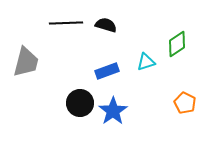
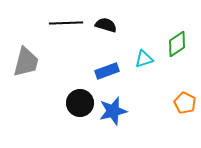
cyan triangle: moved 2 px left, 3 px up
blue star: rotated 20 degrees clockwise
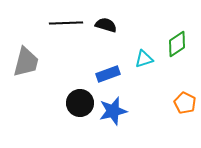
blue rectangle: moved 1 px right, 3 px down
